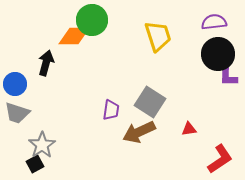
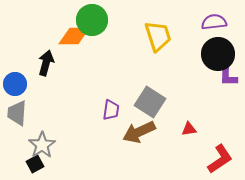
gray trapezoid: rotated 76 degrees clockwise
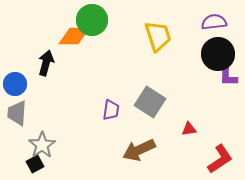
brown arrow: moved 18 px down
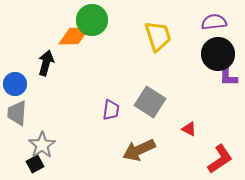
red triangle: rotated 35 degrees clockwise
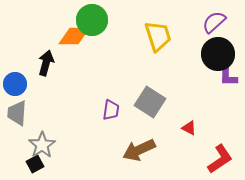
purple semicircle: rotated 35 degrees counterclockwise
red triangle: moved 1 px up
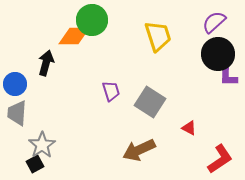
purple trapezoid: moved 19 px up; rotated 25 degrees counterclockwise
